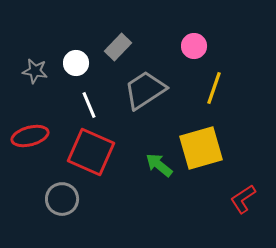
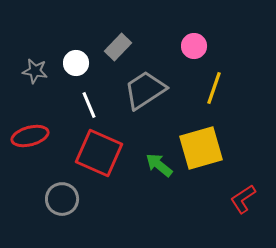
red square: moved 8 px right, 1 px down
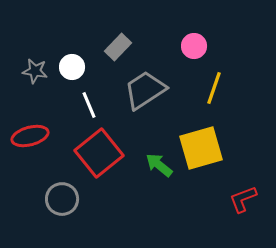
white circle: moved 4 px left, 4 px down
red square: rotated 27 degrees clockwise
red L-shape: rotated 12 degrees clockwise
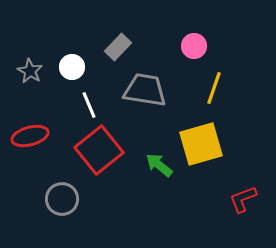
gray star: moved 5 px left; rotated 20 degrees clockwise
gray trapezoid: rotated 42 degrees clockwise
yellow square: moved 4 px up
red square: moved 3 px up
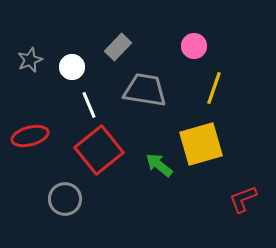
gray star: moved 11 px up; rotated 20 degrees clockwise
gray circle: moved 3 px right
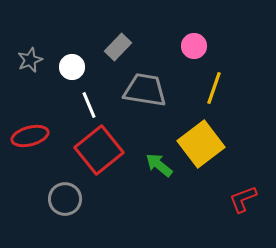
yellow square: rotated 21 degrees counterclockwise
